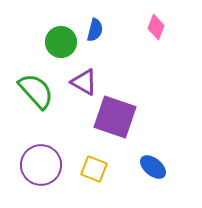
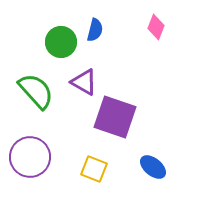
purple circle: moved 11 px left, 8 px up
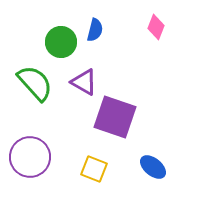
green semicircle: moved 1 px left, 8 px up
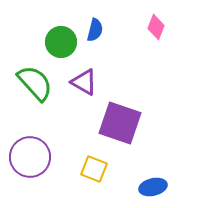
purple square: moved 5 px right, 6 px down
blue ellipse: moved 20 px down; rotated 52 degrees counterclockwise
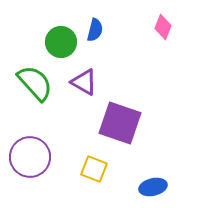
pink diamond: moved 7 px right
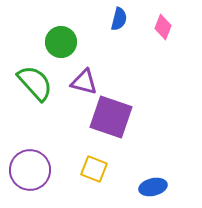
blue semicircle: moved 24 px right, 11 px up
purple triangle: rotated 16 degrees counterclockwise
purple square: moved 9 px left, 6 px up
purple circle: moved 13 px down
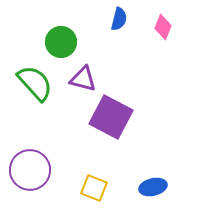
purple triangle: moved 1 px left, 3 px up
purple square: rotated 9 degrees clockwise
yellow square: moved 19 px down
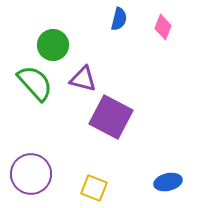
green circle: moved 8 px left, 3 px down
purple circle: moved 1 px right, 4 px down
blue ellipse: moved 15 px right, 5 px up
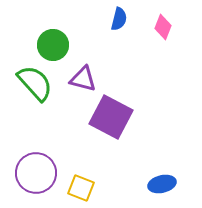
purple circle: moved 5 px right, 1 px up
blue ellipse: moved 6 px left, 2 px down
yellow square: moved 13 px left
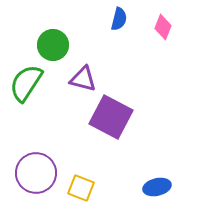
green semicircle: moved 9 px left; rotated 105 degrees counterclockwise
blue ellipse: moved 5 px left, 3 px down
